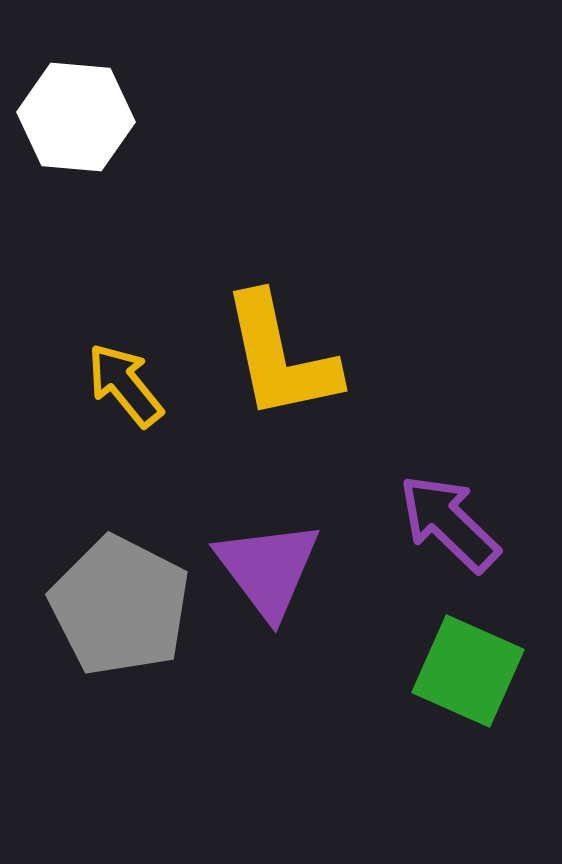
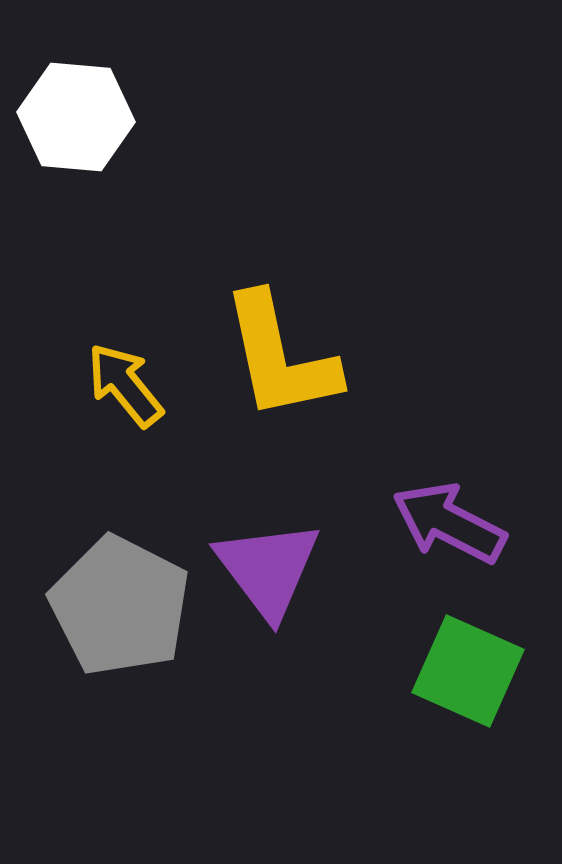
purple arrow: rotated 17 degrees counterclockwise
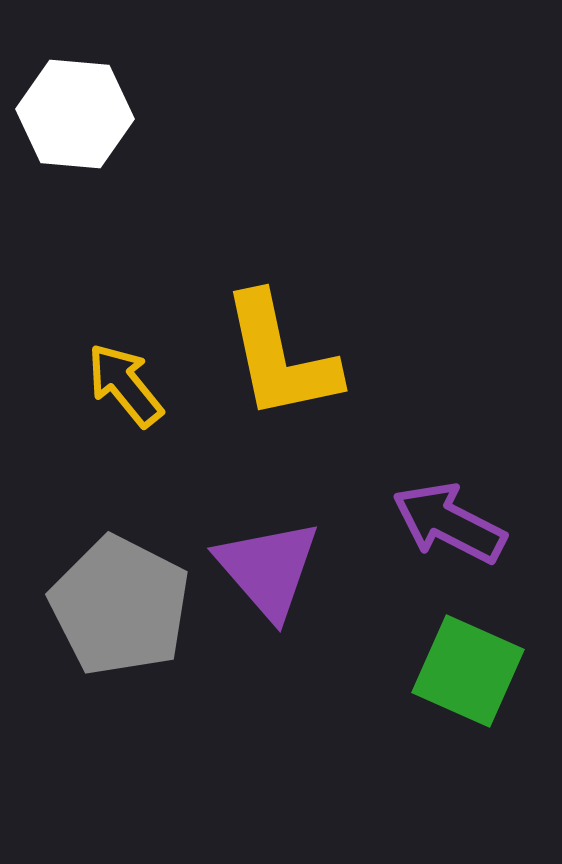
white hexagon: moved 1 px left, 3 px up
purple triangle: rotated 4 degrees counterclockwise
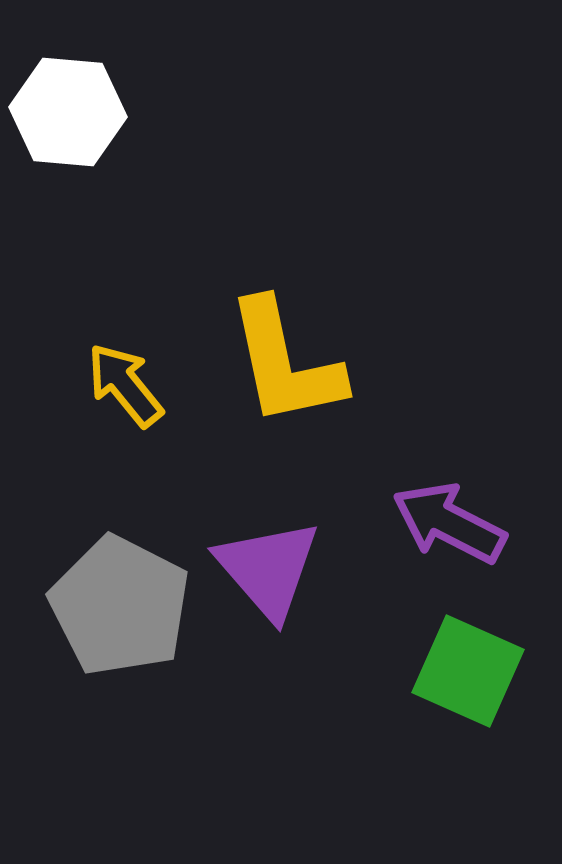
white hexagon: moved 7 px left, 2 px up
yellow L-shape: moved 5 px right, 6 px down
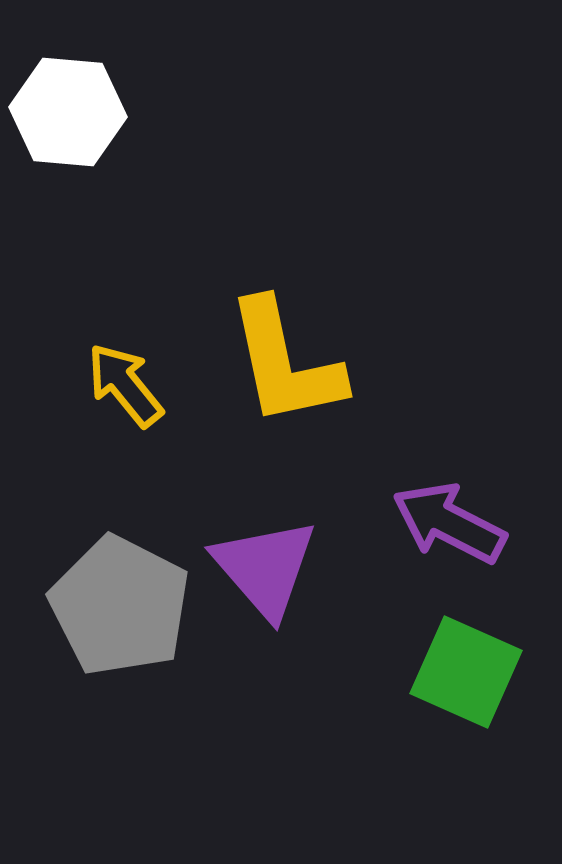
purple triangle: moved 3 px left, 1 px up
green square: moved 2 px left, 1 px down
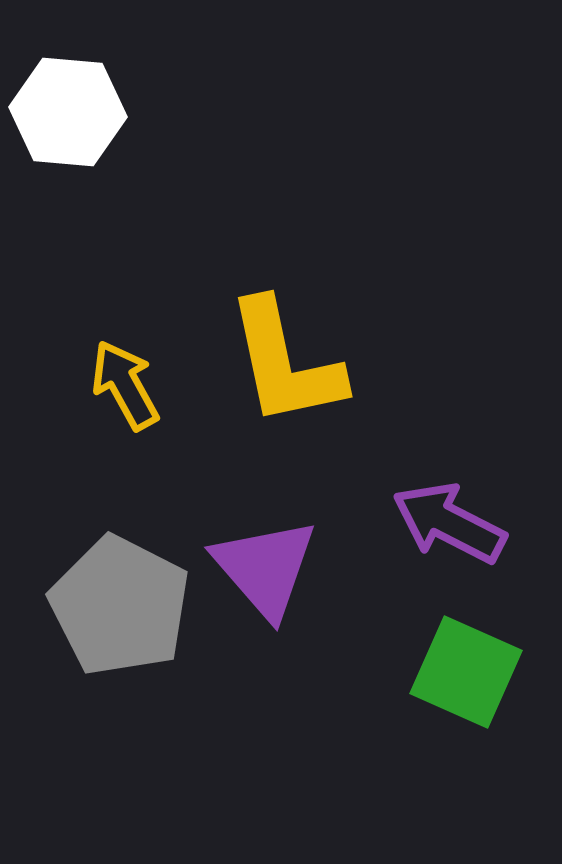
yellow arrow: rotated 10 degrees clockwise
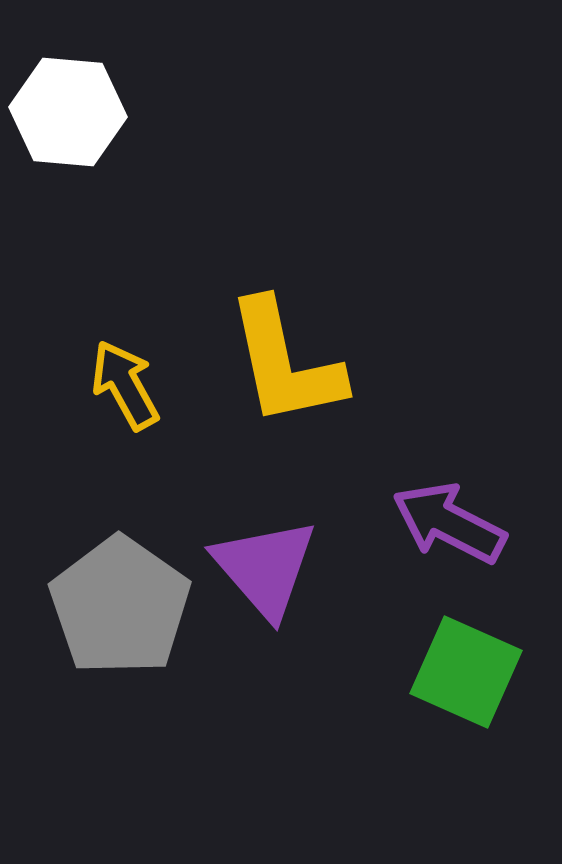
gray pentagon: rotated 8 degrees clockwise
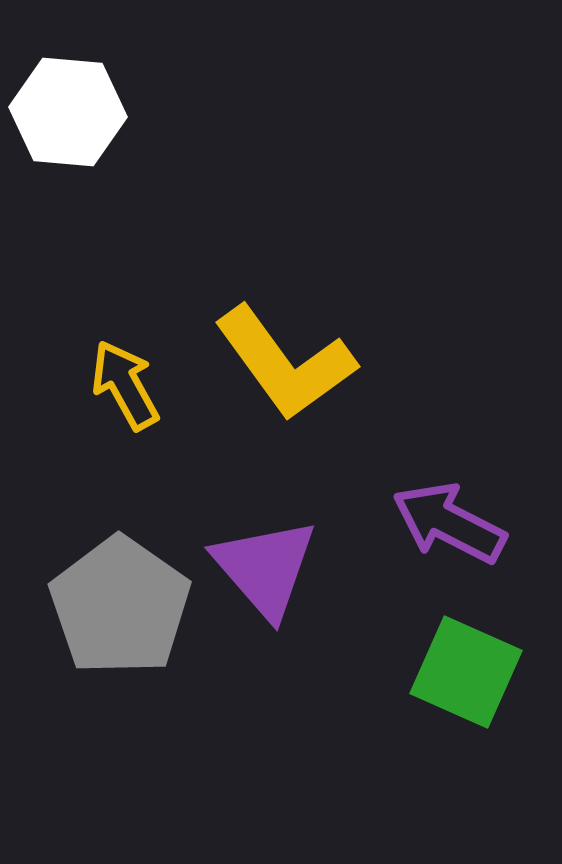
yellow L-shape: rotated 24 degrees counterclockwise
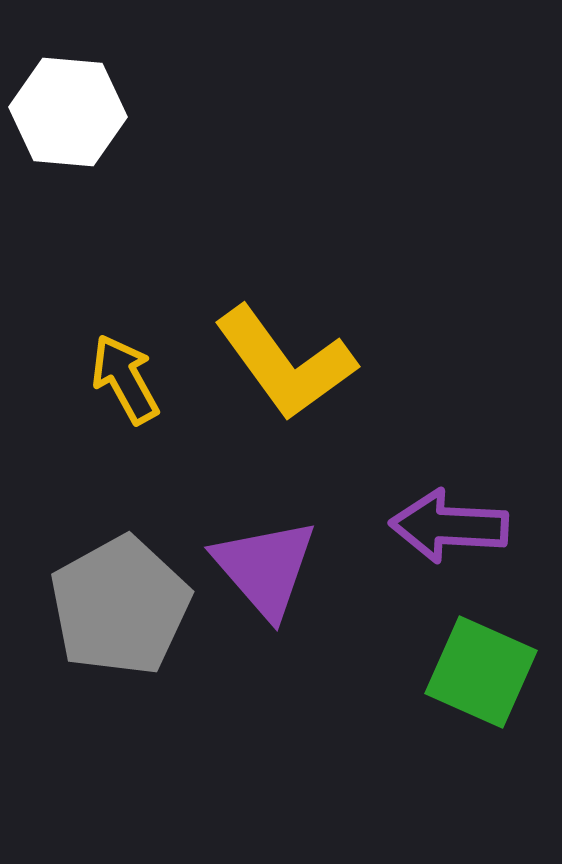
yellow arrow: moved 6 px up
purple arrow: moved 3 px down; rotated 24 degrees counterclockwise
gray pentagon: rotated 8 degrees clockwise
green square: moved 15 px right
